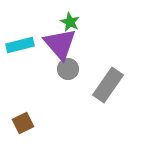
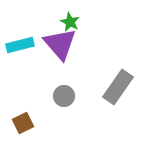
gray circle: moved 4 px left, 27 px down
gray rectangle: moved 10 px right, 2 px down
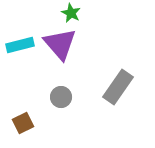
green star: moved 1 px right, 9 px up
gray circle: moved 3 px left, 1 px down
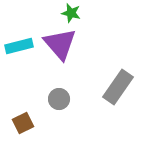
green star: rotated 12 degrees counterclockwise
cyan rectangle: moved 1 px left, 1 px down
gray circle: moved 2 px left, 2 px down
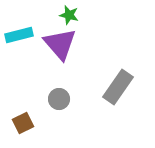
green star: moved 2 px left, 2 px down
cyan rectangle: moved 11 px up
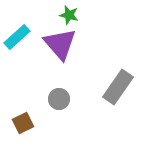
cyan rectangle: moved 2 px left, 2 px down; rotated 28 degrees counterclockwise
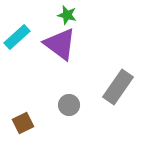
green star: moved 2 px left
purple triangle: rotated 12 degrees counterclockwise
gray circle: moved 10 px right, 6 px down
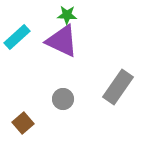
green star: rotated 12 degrees counterclockwise
purple triangle: moved 2 px right, 3 px up; rotated 12 degrees counterclockwise
gray circle: moved 6 px left, 6 px up
brown square: rotated 15 degrees counterclockwise
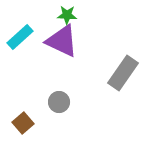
cyan rectangle: moved 3 px right
gray rectangle: moved 5 px right, 14 px up
gray circle: moved 4 px left, 3 px down
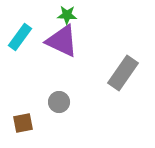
cyan rectangle: rotated 12 degrees counterclockwise
brown square: rotated 30 degrees clockwise
